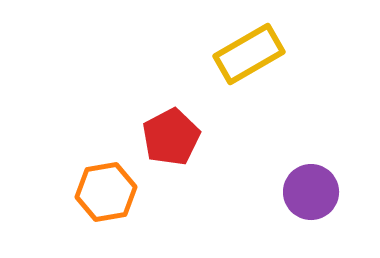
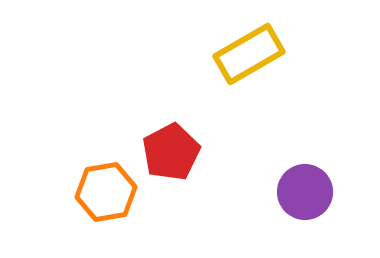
red pentagon: moved 15 px down
purple circle: moved 6 px left
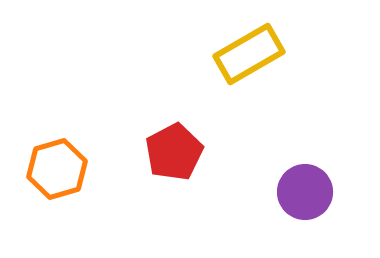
red pentagon: moved 3 px right
orange hexagon: moved 49 px left, 23 px up; rotated 6 degrees counterclockwise
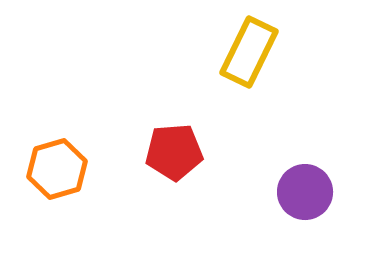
yellow rectangle: moved 2 px up; rotated 34 degrees counterclockwise
red pentagon: rotated 24 degrees clockwise
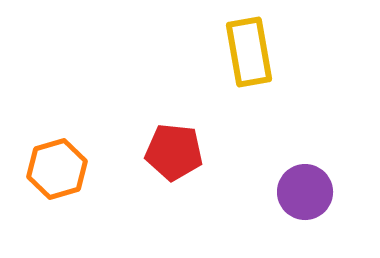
yellow rectangle: rotated 36 degrees counterclockwise
red pentagon: rotated 10 degrees clockwise
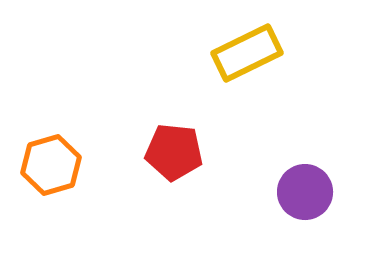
yellow rectangle: moved 2 px left, 1 px down; rotated 74 degrees clockwise
orange hexagon: moved 6 px left, 4 px up
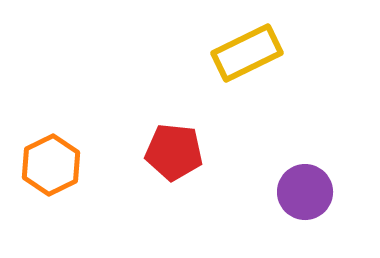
orange hexagon: rotated 10 degrees counterclockwise
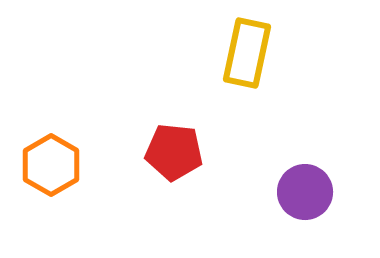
yellow rectangle: rotated 52 degrees counterclockwise
orange hexagon: rotated 4 degrees counterclockwise
